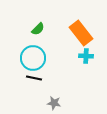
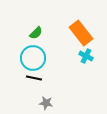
green semicircle: moved 2 px left, 4 px down
cyan cross: rotated 24 degrees clockwise
gray star: moved 8 px left
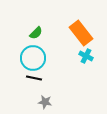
gray star: moved 1 px left, 1 px up
